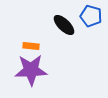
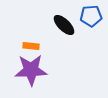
blue pentagon: rotated 20 degrees counterclockwise
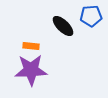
black ellipse: moved 1 px left, 1 px down
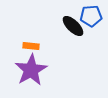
black ellipse: moved 10 px right
purple star: rotated 28 degrees counterclockwise
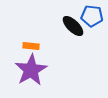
blue pentagon: moved 1 px right; rotated 10 degrees clockwise
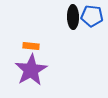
black ellipse: moved 9 px up; rotated 45 degrees clockwise
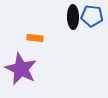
orange rectangle: moved 4 px right, 8 px up
purple star: moved 10 px left, 1 px up; rotated 16 degrees counterclockwise
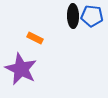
black ellipse: moved 1 px up
orange rectangle: rotated 21 degrees clockwise
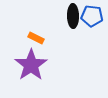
orange rectangle: moved 1 px right
purple star: moved 10 px right, 4 px up; rotated 12 degrees clockwise
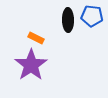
black ellipse: moved 5 px left, 4 px down
